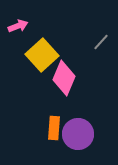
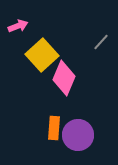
purple circle: moved 1 px down
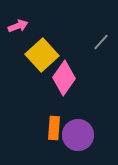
pink diamond: rotated 12 degrees clockwise
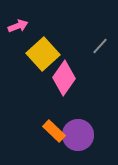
gray line: moved 1 px left, 4 px down
yellow square: moved 1 px right, 1 px up
orange rectangle: moved 3 px down; rotated 50 degrees counterclockwise
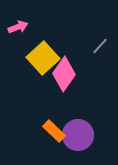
pink arrow: moved 1 px down
yellow square: moved 4 px down
pink diamond: moved 4 px up
